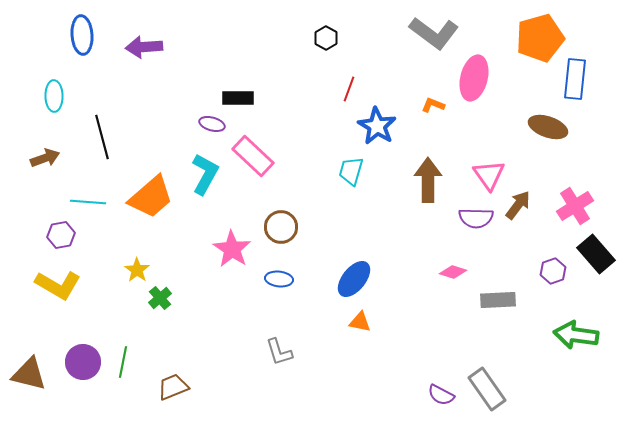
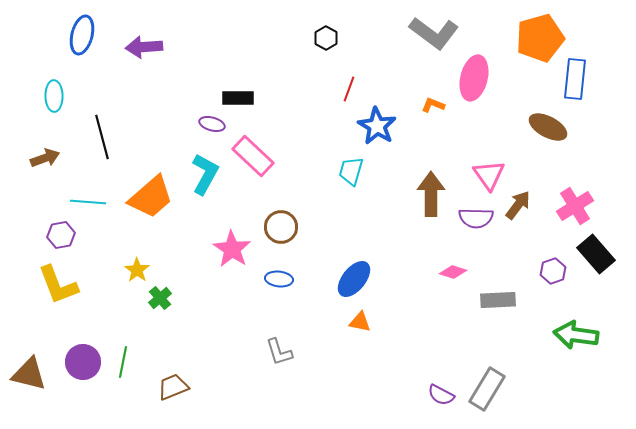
blue ellipse at (82, 35): rotated 18 degrees clockwise
brown ellipse at (548, 127): rotated 9 degrees clockwise
brown arrow at (428, 180): moved 3 px right, 14 px down
yellow L-shape at (58, 285): rotated 39 degrees clockwise
gray rectangle at (487, 389): rotated 66 degrees clockwise
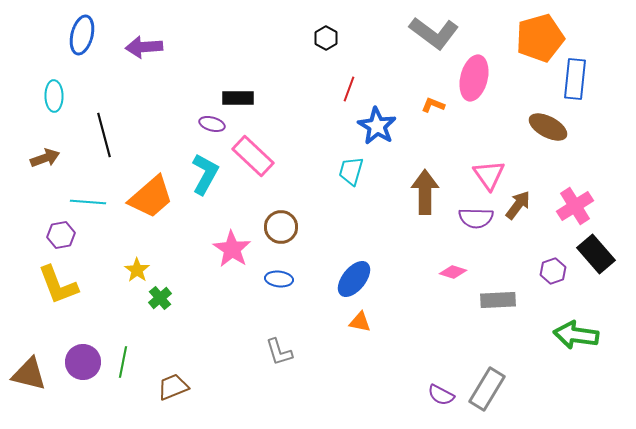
black line at (102, 137): moved 2 px right, 2 px up
brown arrow at (431, 194): moved 6 px left, 2 px up
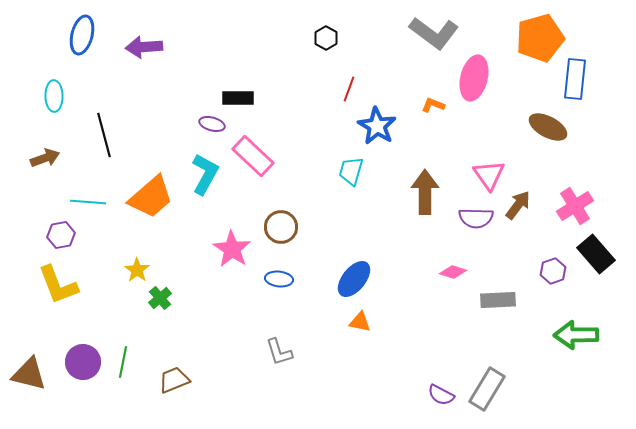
green arrow at (576, 335): rotated 9 degrees counterclockwise
brown trapezoid at (173, 387): moved 1 px right, 7 px up
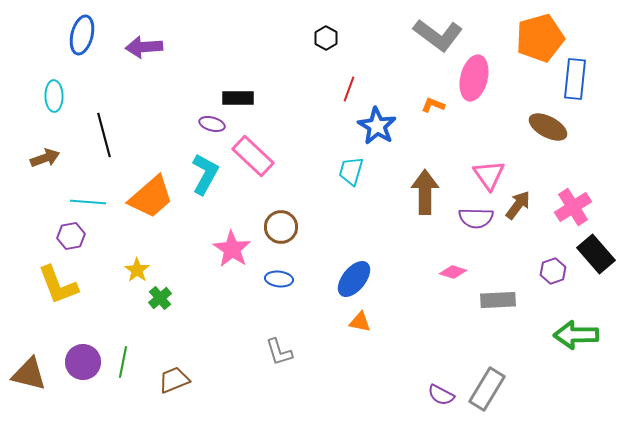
gray L-shape at (434, 33): moved 4 px right, 2 px down
pink cross at (575, 206): moved 2 px left, 1 px down
purple hexagon at (61, 235): moved 10 px right, 1 px down
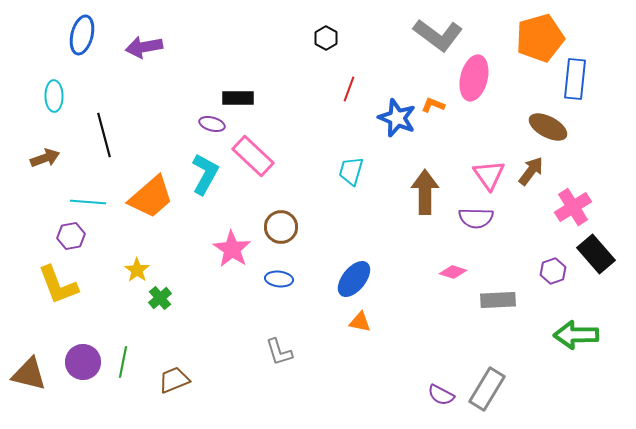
purple arrow at (144, 47): rotated 6 degrees counterclockwise
blue star at (377, 126): moved 20 px right, 8 px up; rotated 9 degrees counterclockwise
brown arrow at (518, 205): moved 13 px right, 34 px up
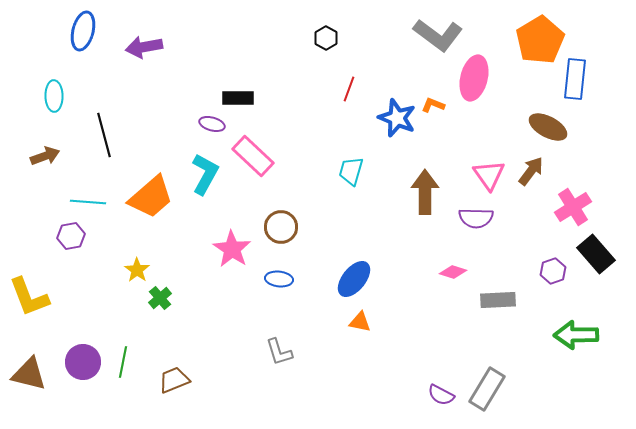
blue ellipse at (82, 35): moved 1 px right, 4 px up
orange pentagon at (540, 38): moved 2 px down; rotated 15 degrees counterclockwise
brown arrow at (45, 158): moved 2 px up
yellow L-shape at (58, 285): moved 29 px left, 12 px down
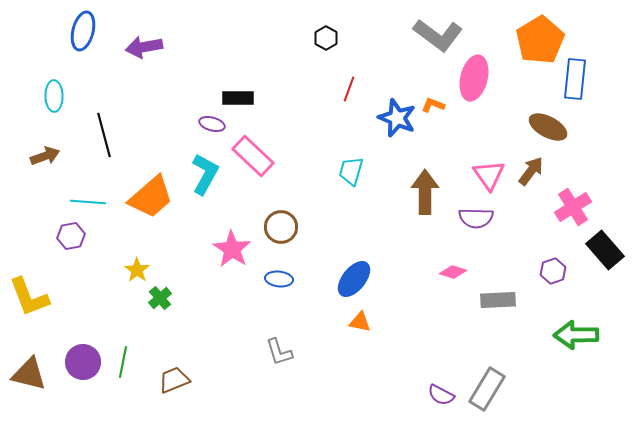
black rectangle at (596, 254): moved 9 px right, 4 px up
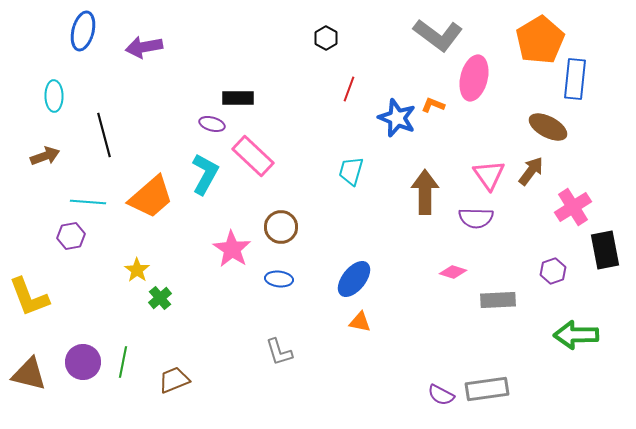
black rectangle at (605, 250): rotated 30 degrees clockwise
gray rectangle at (487, 389): rotated 51 degrees clockwise
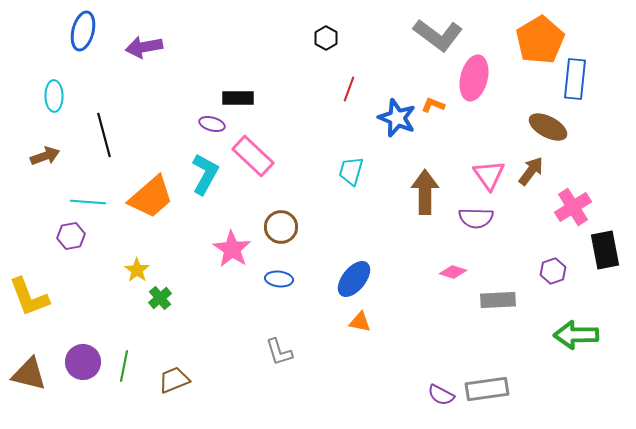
green line at (123, 362): moved 1 px right, 4 px down
